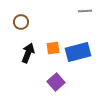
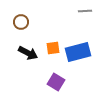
black arrow: rotated 96 degrees clockwise
purple square: rotated 18 degrees counterclockwise
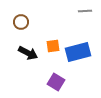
orange square: moved 2 px up
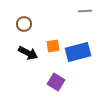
brown circle: moved 3 px right, 2 px down
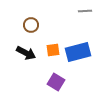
brown circle: moved 7 px right, 1 px down
orange square: moved 4 px down
black arrow: moved 2 px left
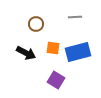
gray line: moved 10 px left, 6 px down
brown circle: moved 5 px right, 1 px up
orange square: moved 2 px up; rotated 16 degrees clockwise
purple square: moved 2 px up
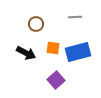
purple square: rotated 18 degrees clockwise
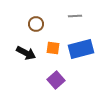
gray line: moved 1 px up
blue rectangle: moved 3 px right, 3 px up
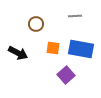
blue rectangle: rotated 25 degrees clockwise
black arrow: moved 8 px left
purple square: moved 10 px right, 5 px up
